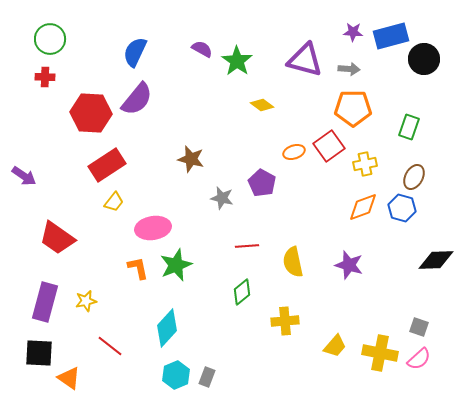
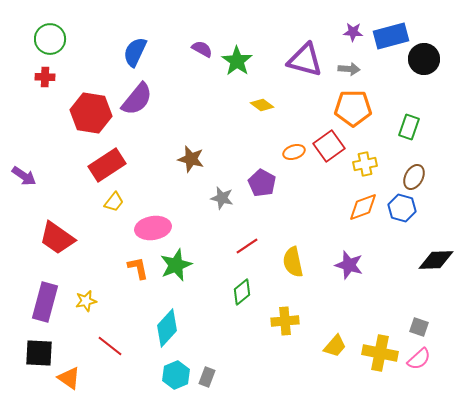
red hexagon at (91, 113): rotated 6 degrees clockwise
red line at (247, 246): rotated 30 degrees counterclockwise
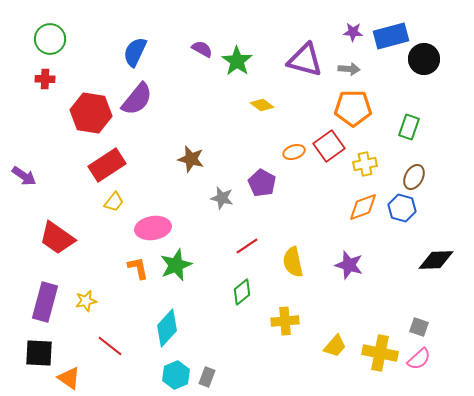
red cross at (45, 77): moved 2 px down
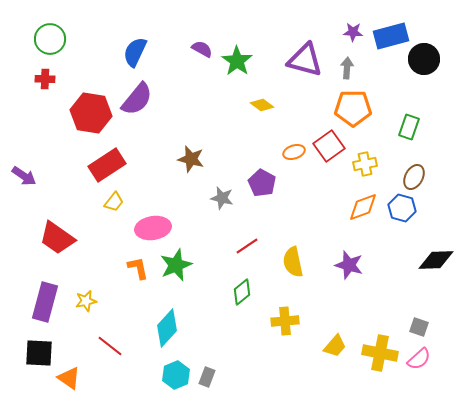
gray arrow at (349, 69): moved 2 px left, 1 px up; rotated 90 degrees counterclockwise
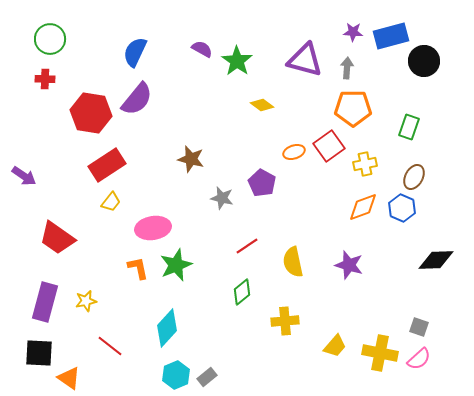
black circle at (424, 59): moved 2 px down
yellow trapezoid at (114, 202): moved 3 px left
blue hexagon at (402, 208): rotated 8 degrees clockwise
gray rectangle at (207, 377): rotated 30 degrees clockwise
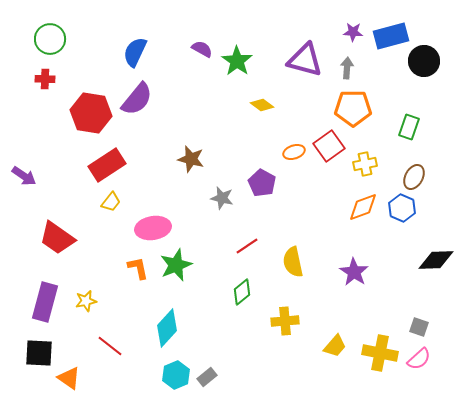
purple star at (349, 265): moved 5 px right, 7 px down; rotated 16 degrees clockwise
